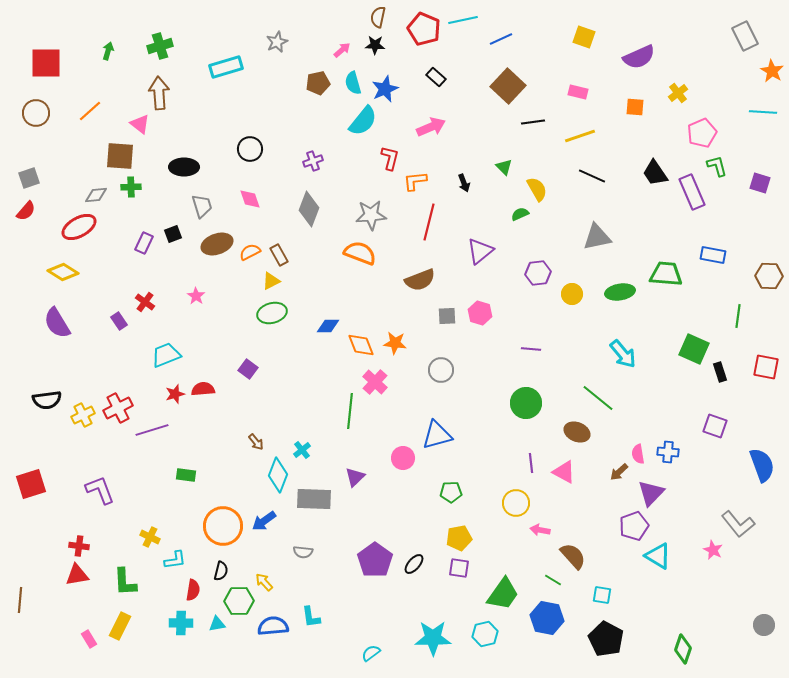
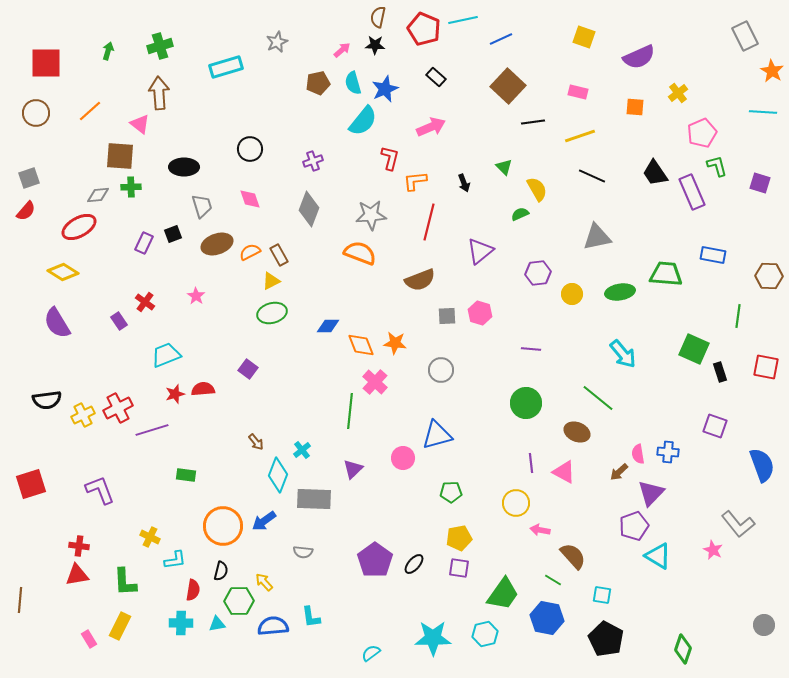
gray diamond at (96, 195): moved 2 px right
purple triangle at (355, 477): moved 2 px left, 8 px up
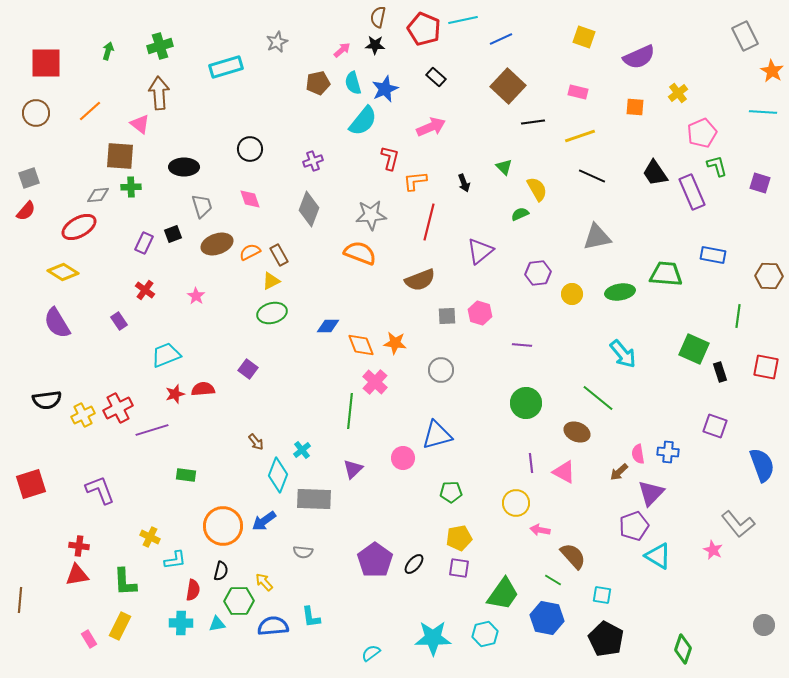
red cross at (145, 302): moved 12 px up
purple line at (531, 349): moved 9 px left, 4 px up
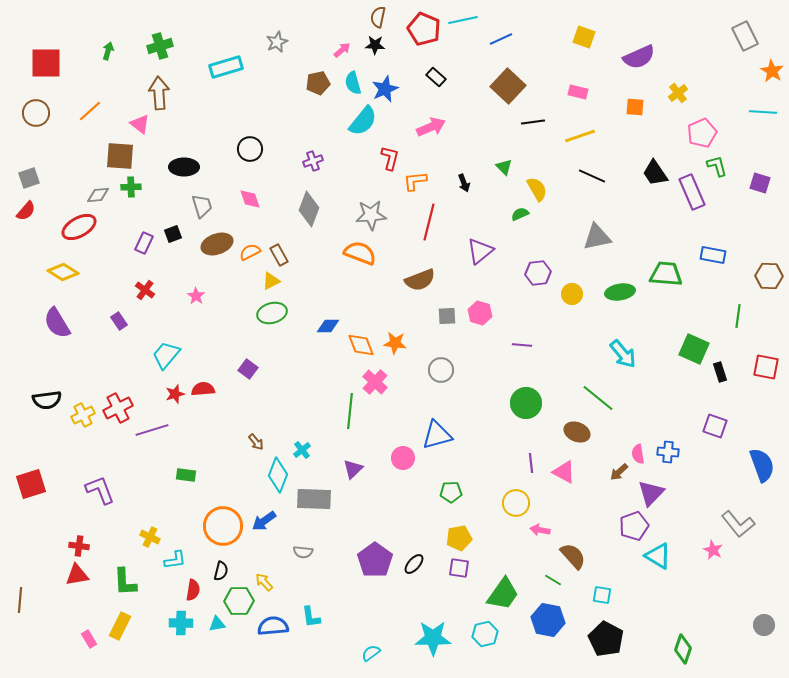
cyan trapezoid at (166, 355): rotated 28 degrees counterclockwise
blue hexagon at (547, 618): moved 1 px right, 2 px down
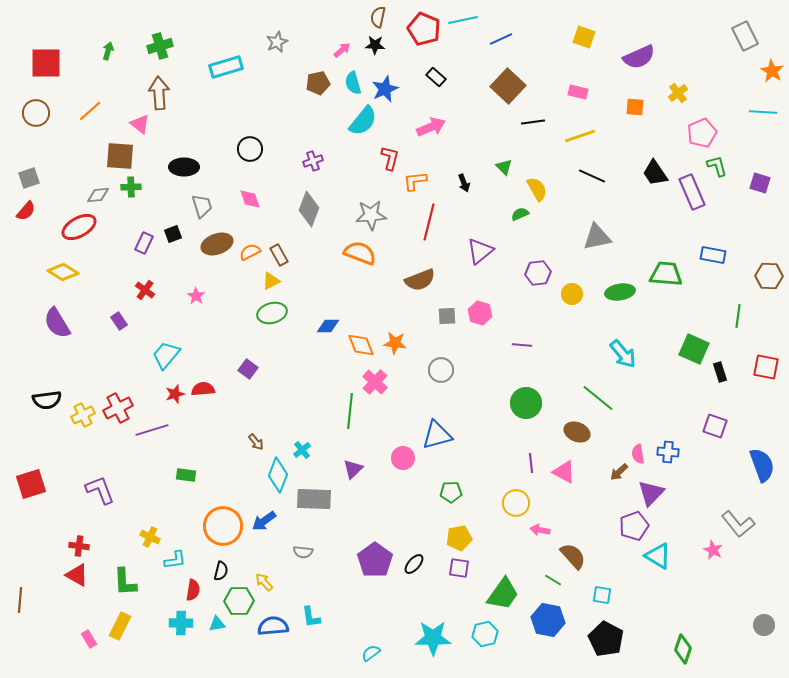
red triangle at (77, 575): rotated 40 degrees clockwise
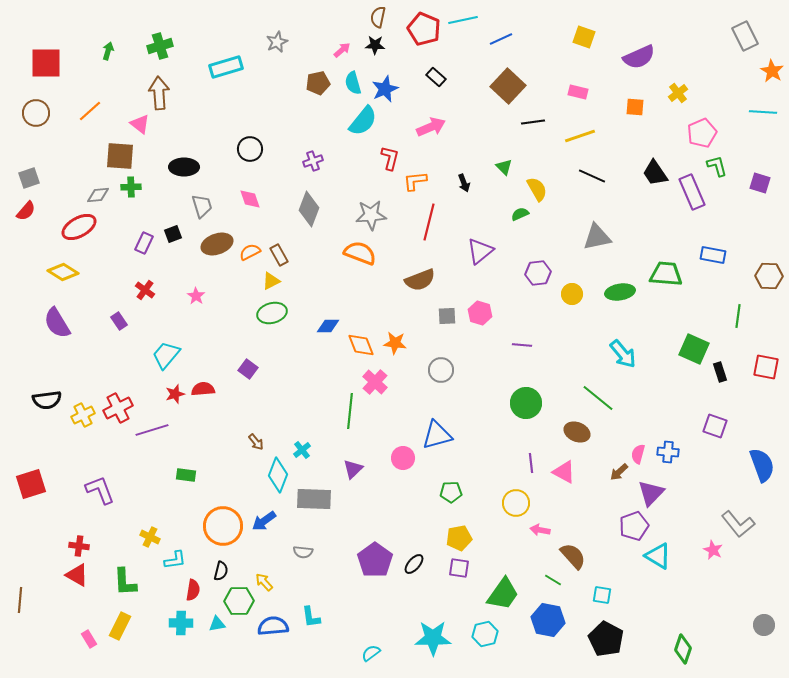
pink semicircle at (638, 454): rotated 24 degrees clockwise
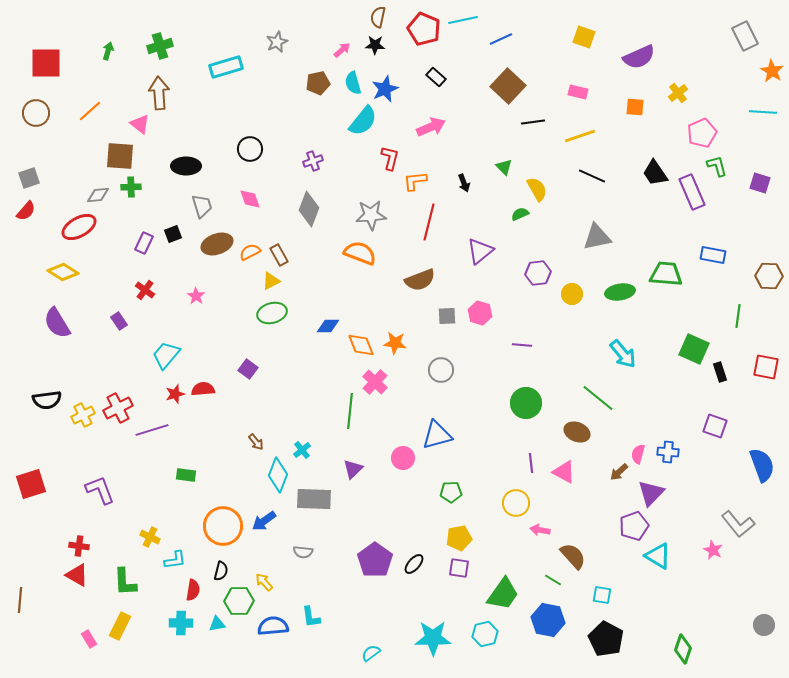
black ellipse at (184, 167): moved 2 px right, 1 px up
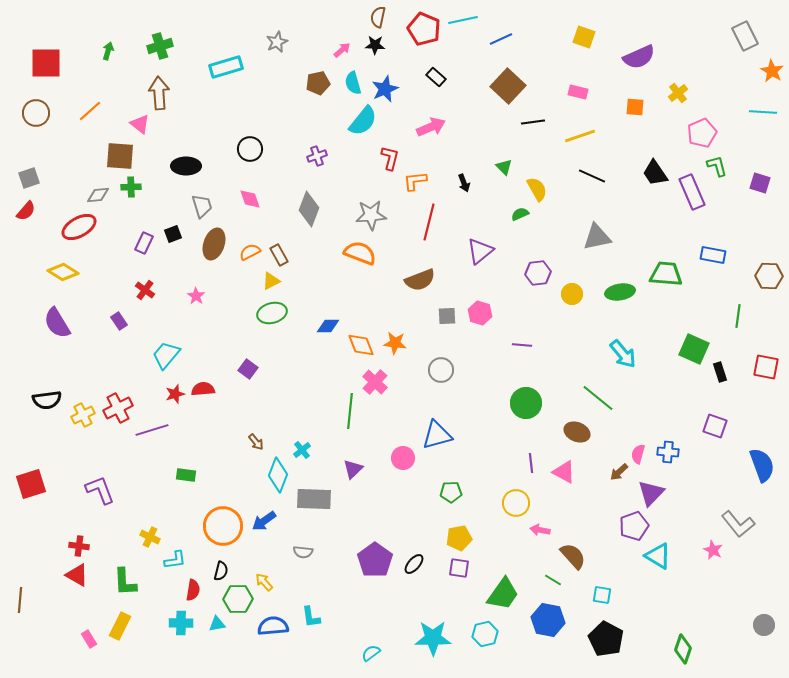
purple cross at (313, 161): moved 4 px right, 5 px up
brown ellipse at (217, 244): moved 3 px left; rotated 52 degrees counterclockwise
green hexagon at (239, 601): moved 1 px left, 2 px up
